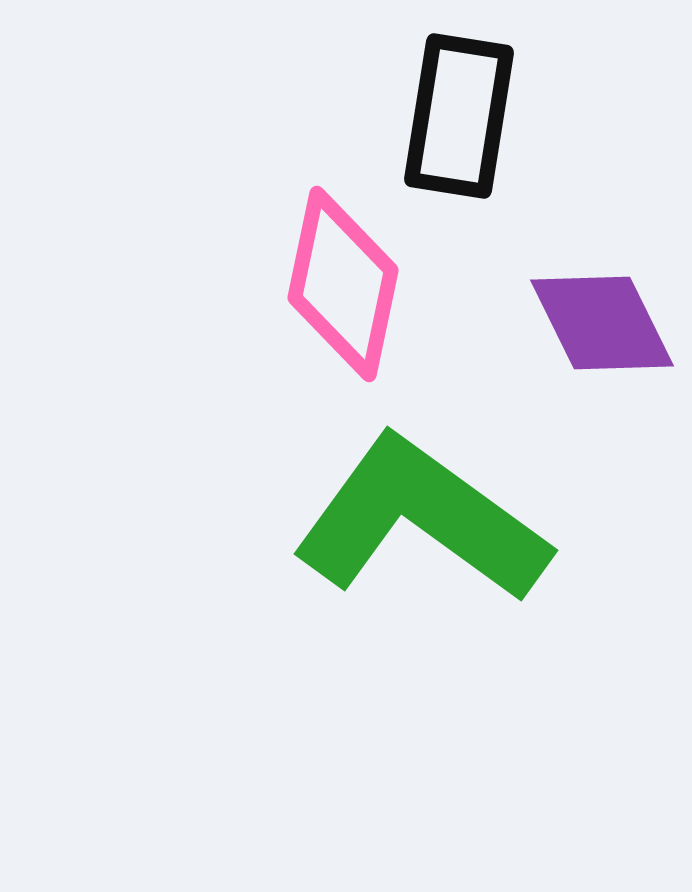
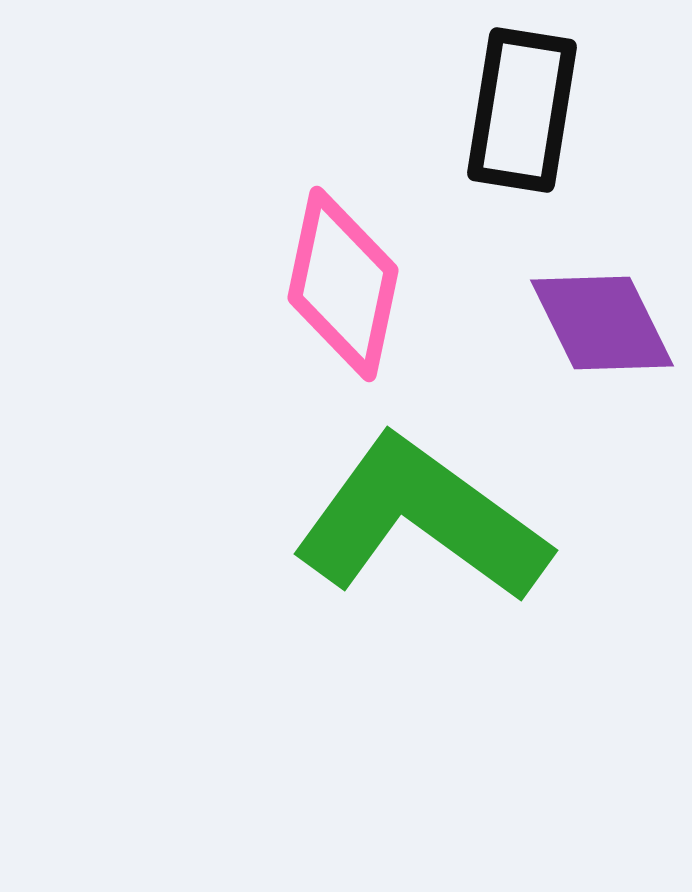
black rectangle: moved 63 px right, 6 px up
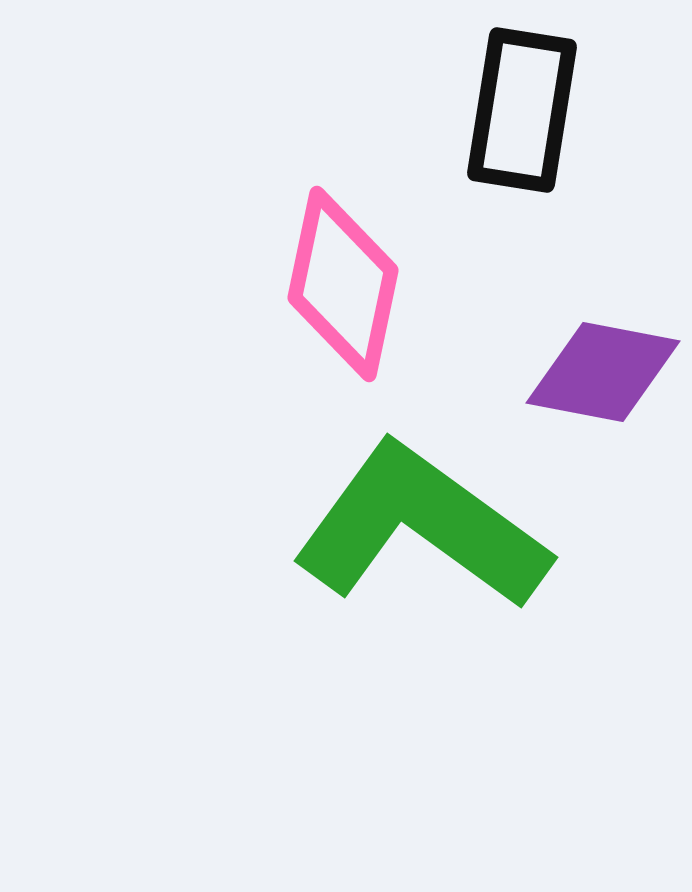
purple diamond: moved 1 px right, 49 px down; rotated 53 degrees counterclockwise
green L-shape: moved 7 px down
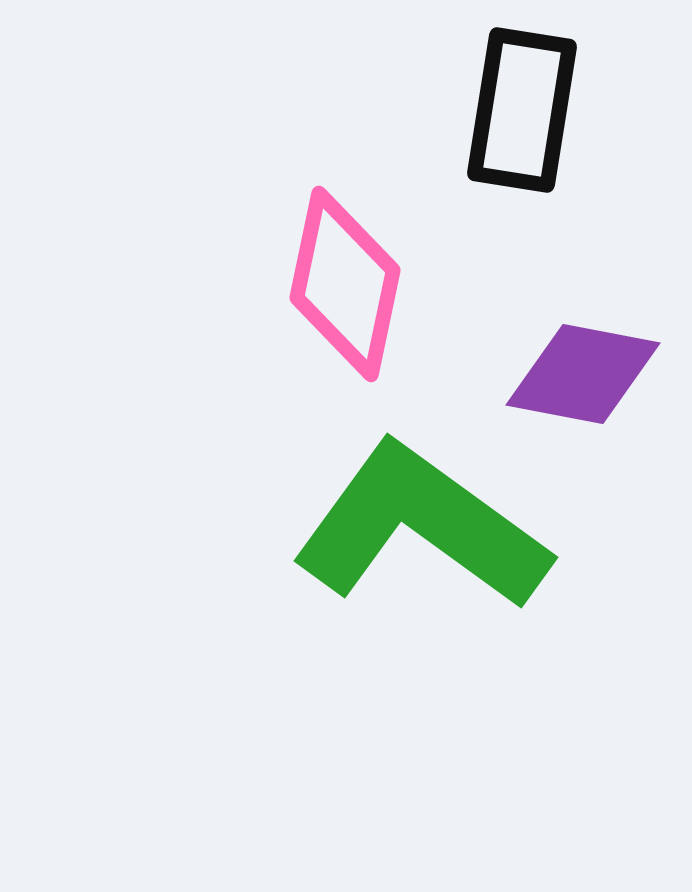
pink diamond: moved 2 px right
purple diamond: moved 20 px left, 2 px down
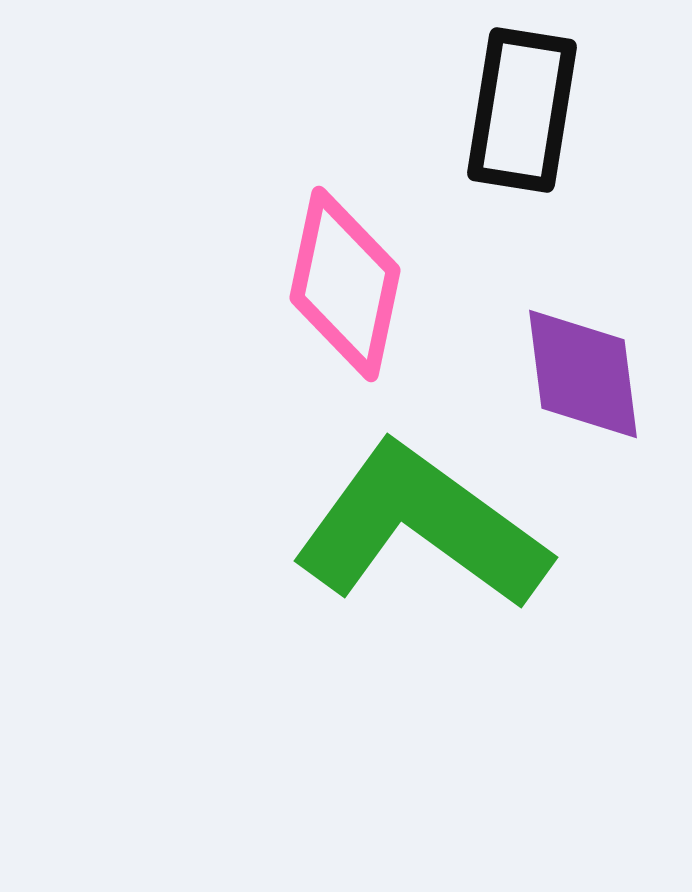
purple diamond: rotated 72 degrees clockwise
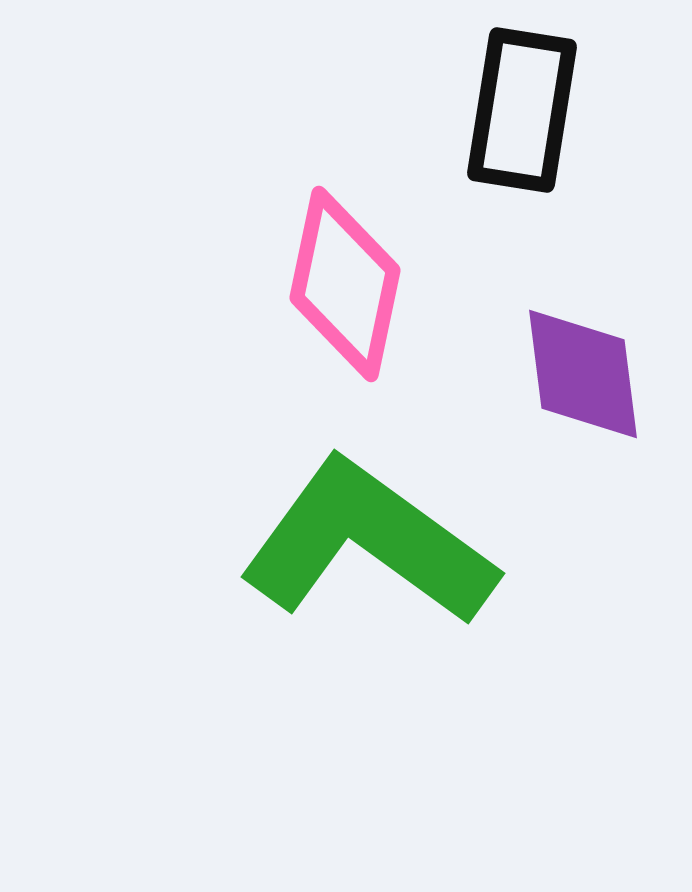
green L-shape: moved 53 px left, 16 px down
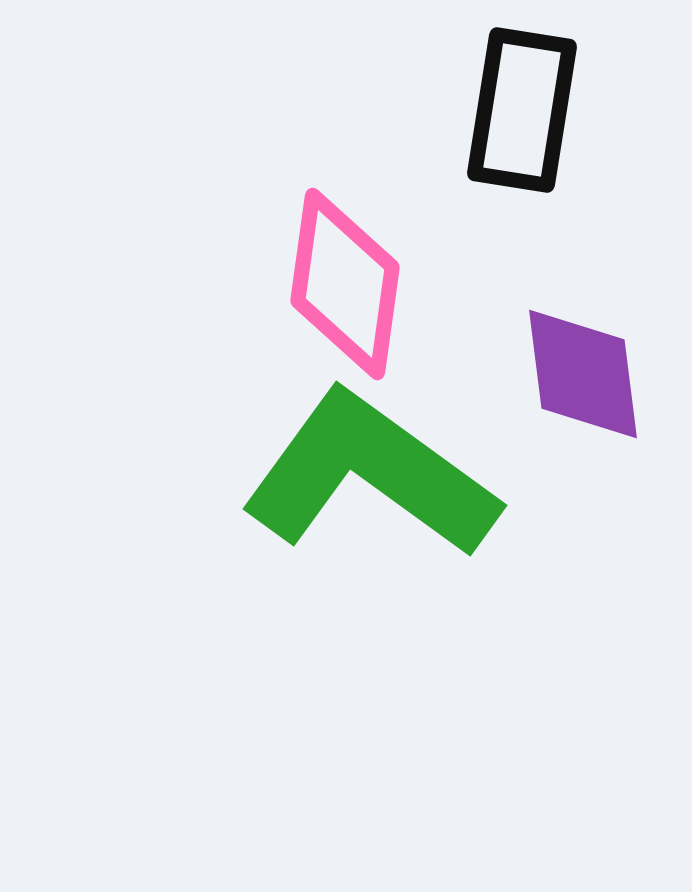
pink diamond: rotated 4 degrees counterclockwise
green L-shape: moved 2 px right, 68 px up
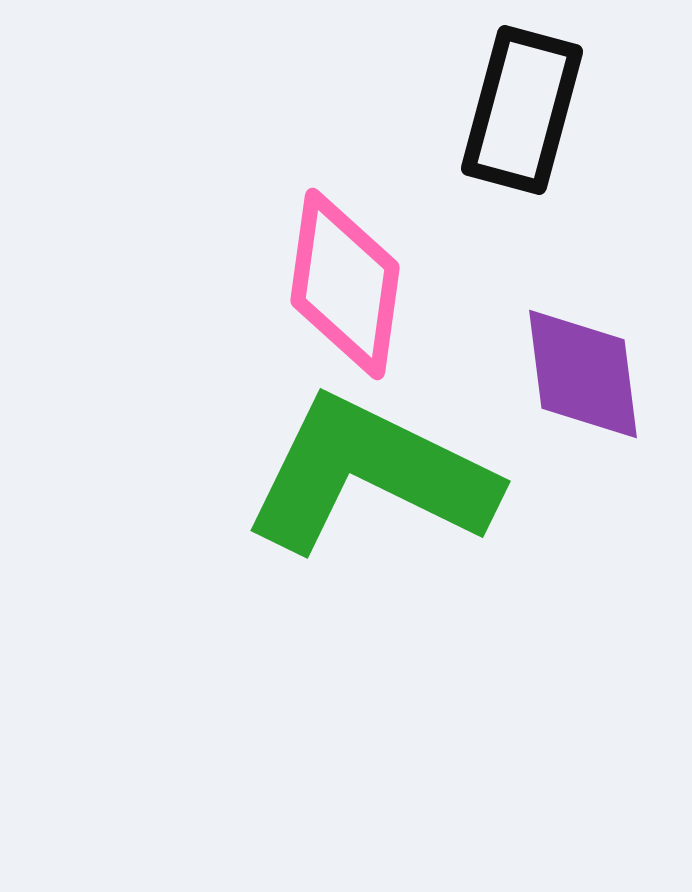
black rectangle: rotated 6 degrees clockwise
green L-shape: rotated 10 degrees counterclockwise
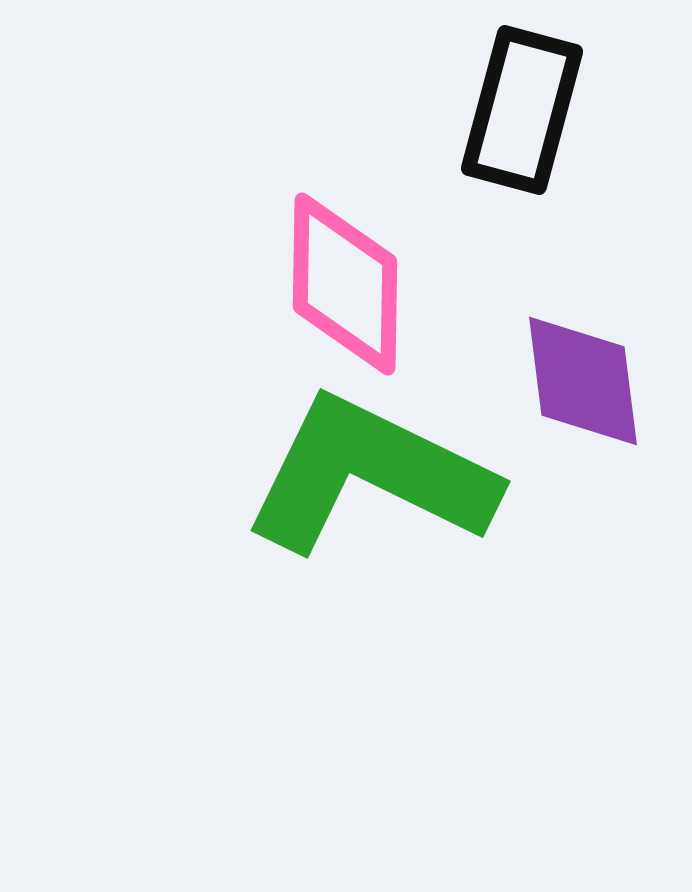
pink diamond: rotated 7 degrees counterclockwise
purple diamond: moved 7 px down
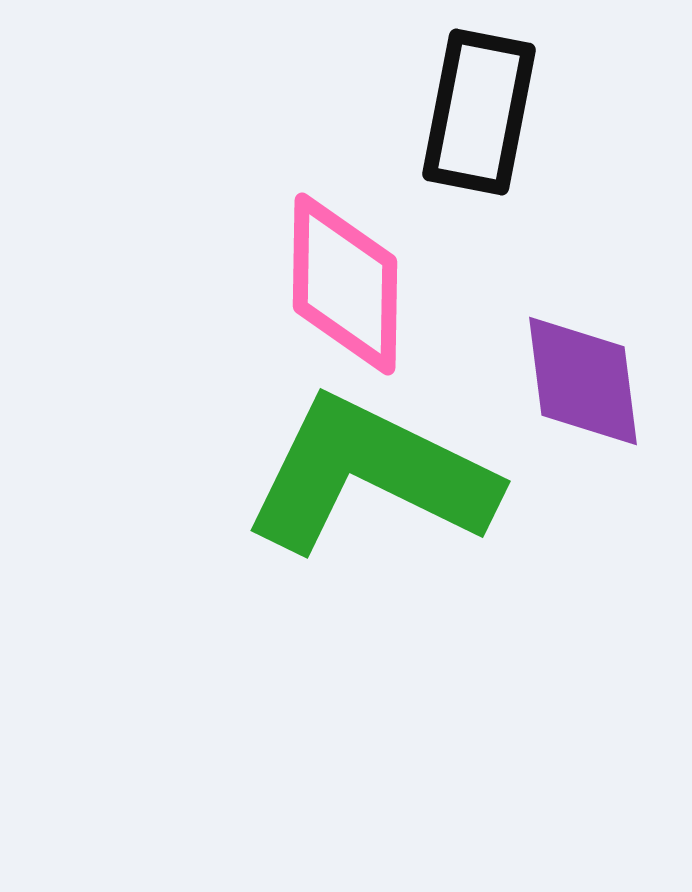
black rectangle: moved 43 px left, 2 px down; rotated 4 degrees counterclockwise
